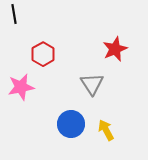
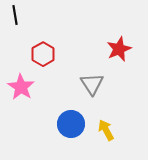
black line: moved 1 px right, 1 px down
red star: moved 4 px right
pink star: rotated 28 degrees counterclockwise
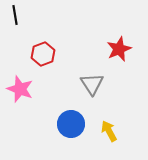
red hexagon: rotated 10 degrees clockwise
pink star: moved 1 px left, 2 px down; rotated 12 degrees counterclockwise
yellow arrow: moved 3 px right, 1 px down
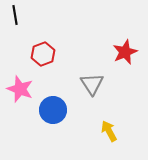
red star: moved 6 px right, 3 px down
blue circle: moved 18 px left, 14 px up
